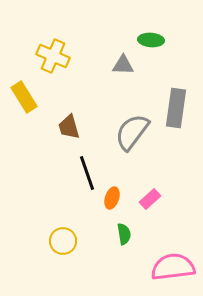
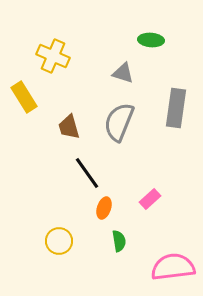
gray triangle: moved 8 px down; rotated 15 degrees clockwise
gray semicircle: moved 13 px left, 10 px up; rotated 15 degrees counterclockwise
black line: rotated 16 degrees counterclockwise
orange ellipse: moved 8 px left, 10 px down
green semicircle: moved 5 px left, 7 px down
yellow circle: moved 4 px left
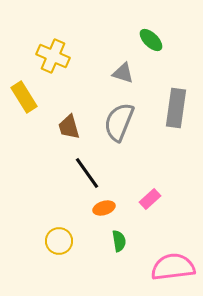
green ellipse: rotated 40 degrees clockwise
orange ellipse: rotated 55 degrees clockwise
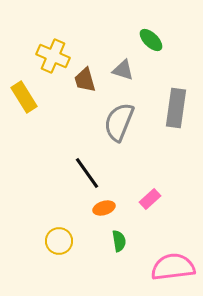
gray triangle: moved 3 px up
brown trapezoid: moved 16 px right, 47 px up
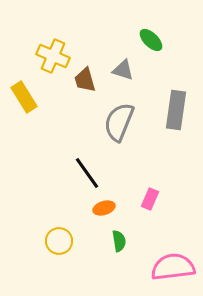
gray rectangle: moved 2 px down
pink rectangle: rotated 25 degrees counterclockwise
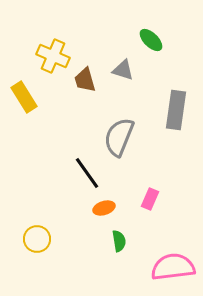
gray semicircle: moved 15 px down
yellow circle: moved 22 px left, 2 px up
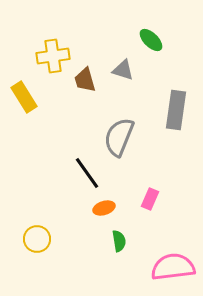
yellow cross: rotated 32 degrees counterclockwise
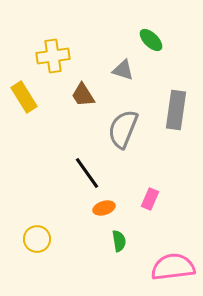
brown trapezoid: moved 2 px left, 15 px down; rotated 16 degrees counterclockwise
gray semicircle: moved 4 px right, 8 px up
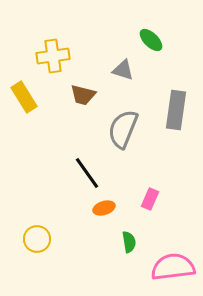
brown trapezoid: rotated 44 degrees counterclockwise
green semicircle: moved 10 px right, 1 px down
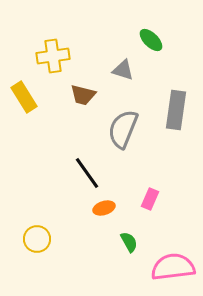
green semicircle: rotated 20 degrees counterclockwise
